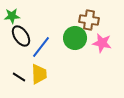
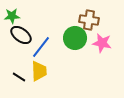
black ellipse: moved 1 px up; rotated 20 degrees counterclockwise
yellow trapezoid: moved 3 px up
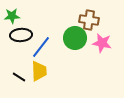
black ellipse: rotated 40 degrees counterclockwise
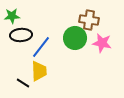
black line: moved 4 px right, 6 px down
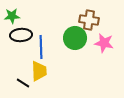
pink star: moved 2 px right
blue line: rotated 40 degrees counterclockwise
